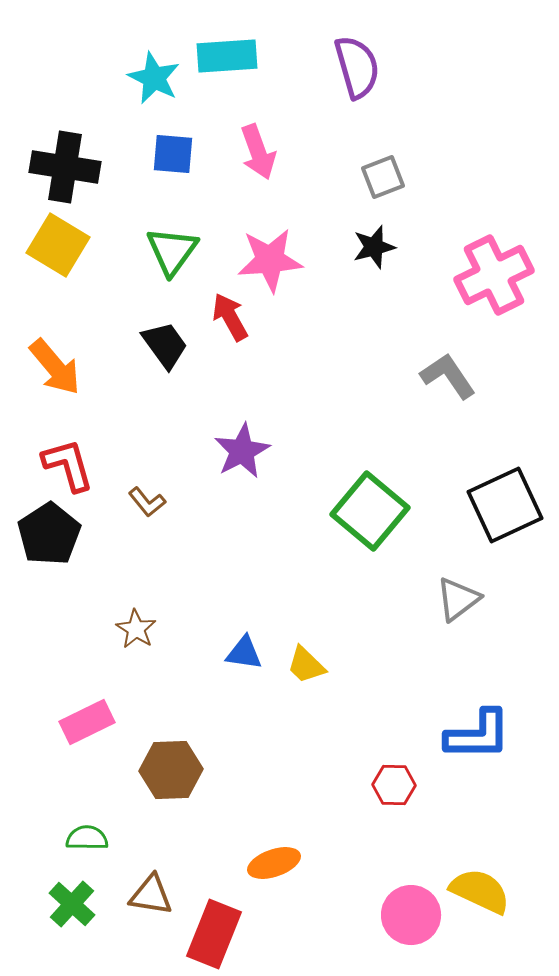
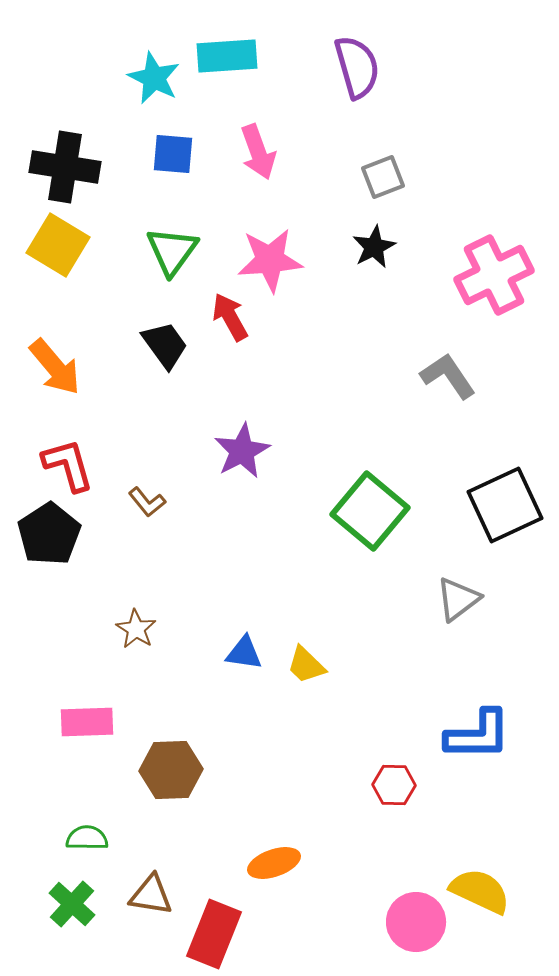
black star: rotated 12 degrees counterclockwise
pink rectangle: rotated 24 degrees clockwise
pink circle: moved 5 px right, 7 px down
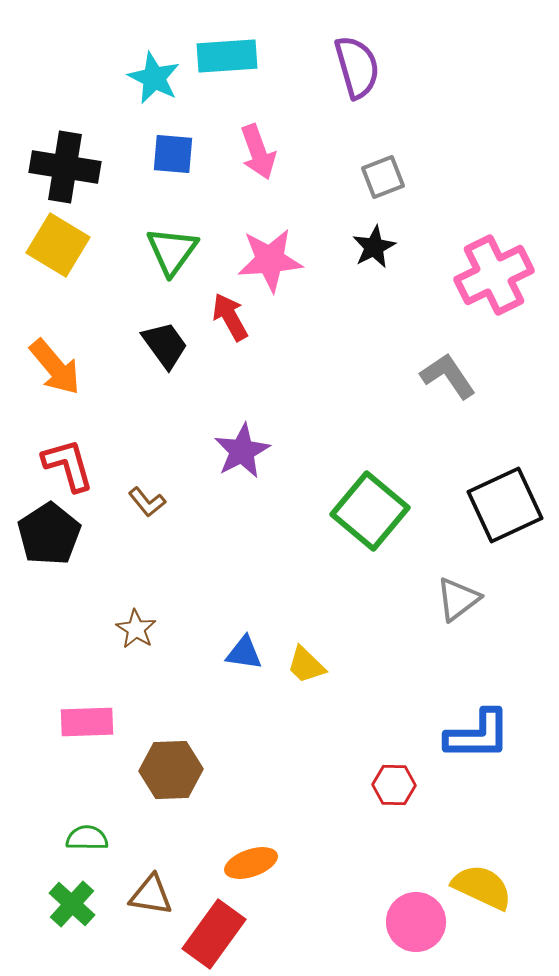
orange ellipse: moved 23 px left
yellow semicircle: moved 2 px right, 4 px up
red rectangle: rotated 14 degrees clockwise
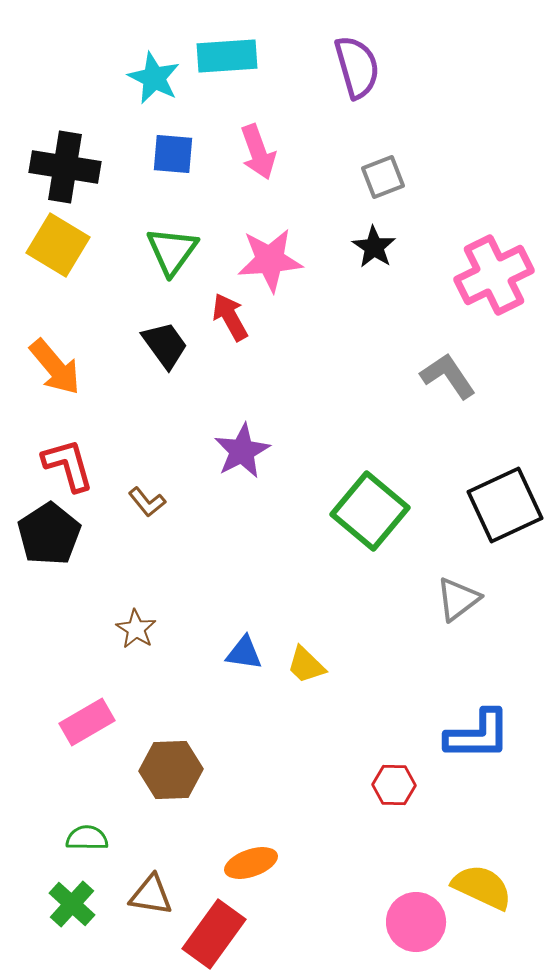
black star: rotated 12 degrees counterclockwise
pink rectangle: rotated 28 degrees counterclockwise
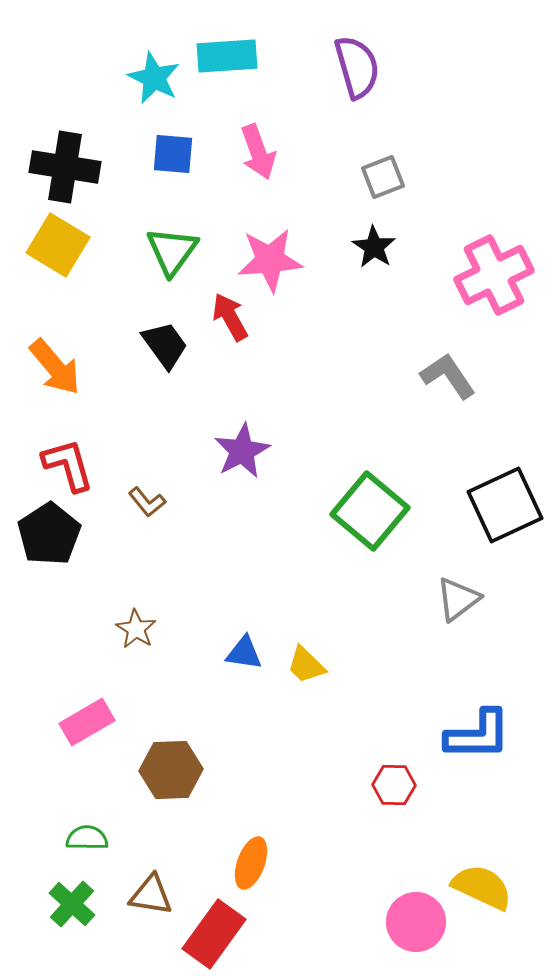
orange ellipse: rotated 51 degrees counterclockwise
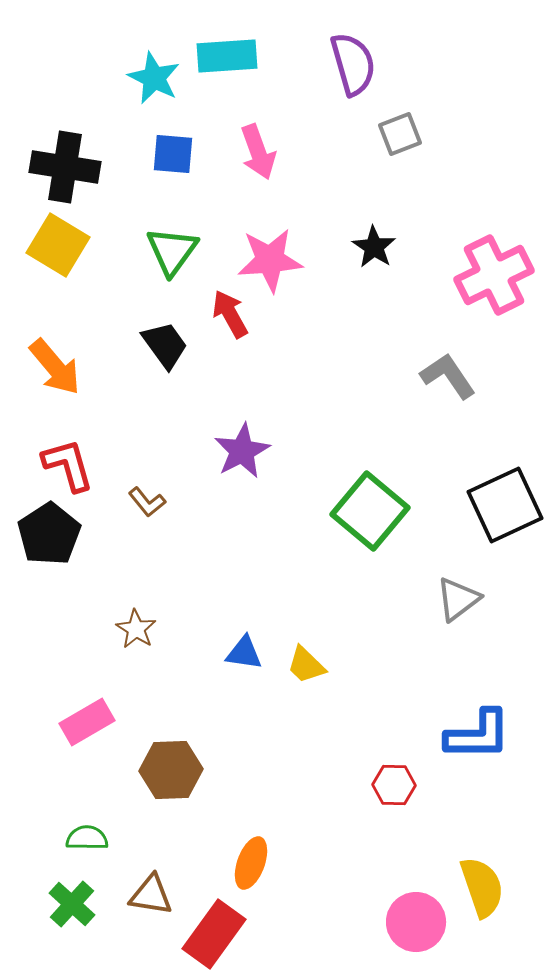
purple semicircle: moved 4 px left, 3 px up
gray square: moved 17 px right, 43 px up
red arrow: moved 3 px up
yellow semicircle: rotated 46 degrees clockwise
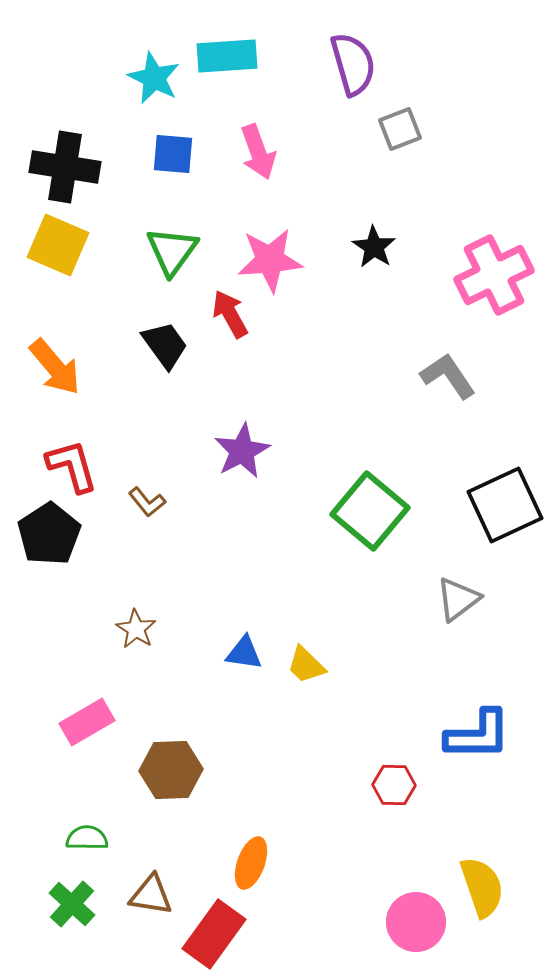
gray square: moved 5 px up
yellow square: rotated 8 degrees counterclockwise
red L-shape: moved 4 px right, 1 px down
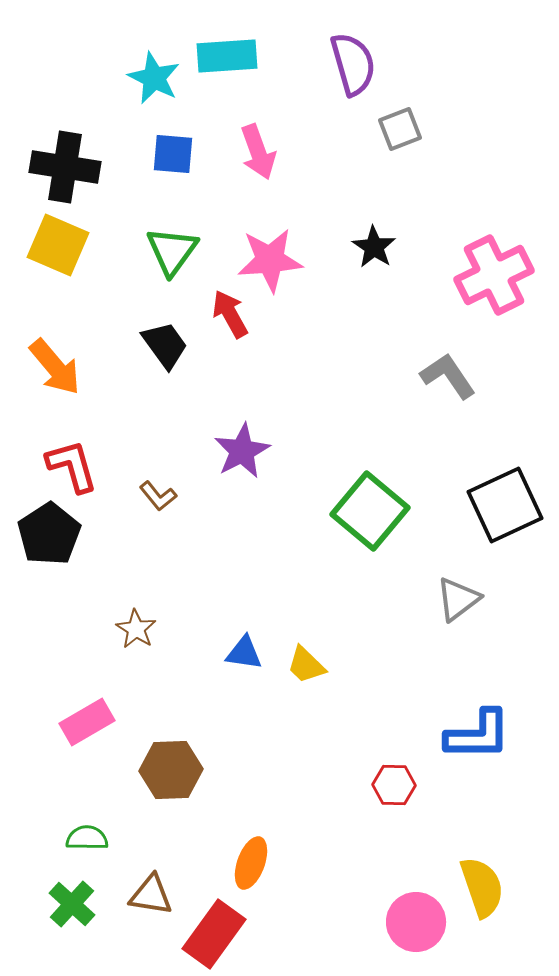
brown L-shape: moved 11 px right, 6 px up
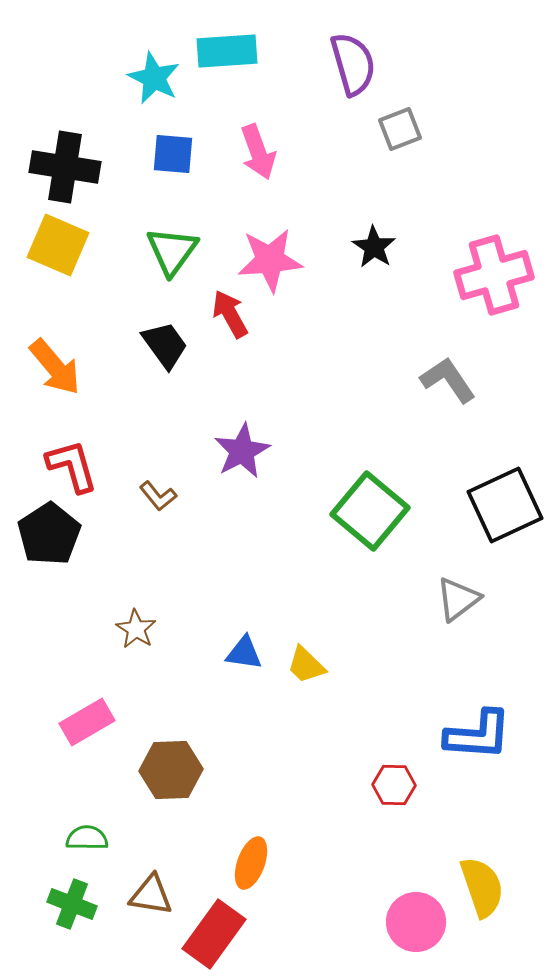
cyan rectangle: moved 5 px up
pink cross: rotated 10 degrees clockwise
gray L-shape: moved 4 px down
blue L-shape: rotated 4 degrees clockwise
green cross: rotated 21 degrees counterclockwise
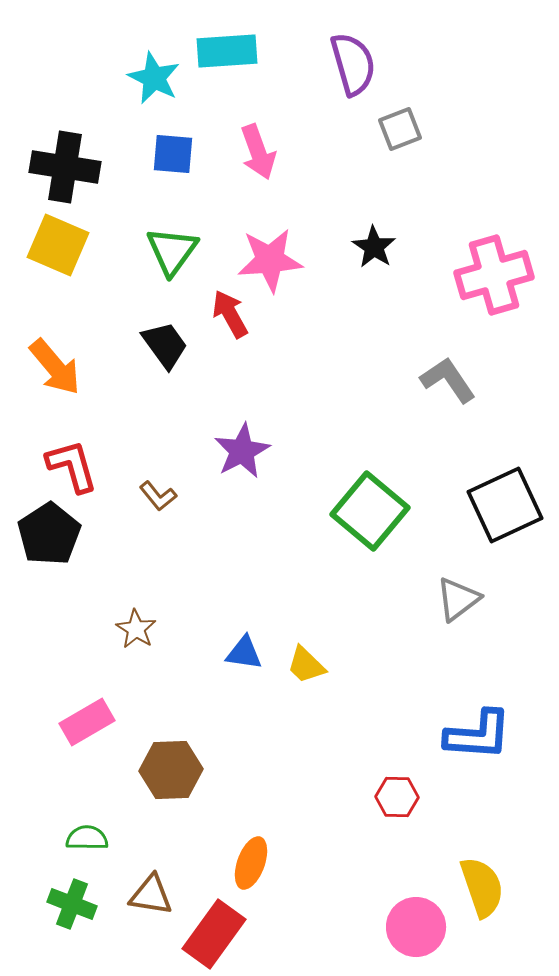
red hexagon: moved 3 px right, 12 px down
pink circle: moved 5 px down
